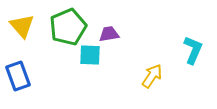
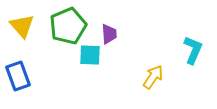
green pentagon: moved 1 px up
purple trapezoid: rotated 95 degrees clockwise
yellow arrow: moved 1 px right, 1 px down
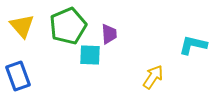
cyan L-shape: moved 5 px up; rotated 100 degrees counterclockwise
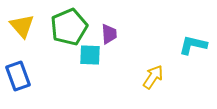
green pentagon: moved 1 px right, 1 px down
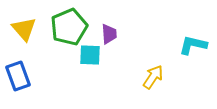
yellow triangle: moved 2 px right, 3 px down
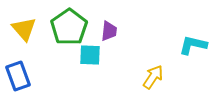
green pentagon: rotated 12 degrees counterclockwise
purple trapezoid: moved 3 px up; rotated 10 degrees clockwise
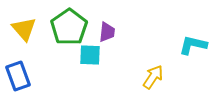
purple trapezoid: moved 2 px left, 1 px down
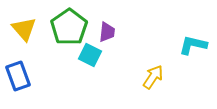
cyan square: rotated 25 degrees clockwise
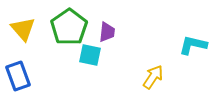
yellow triangle: moved 1 px left
cyan square: rotated 15 degrees counterclockwise
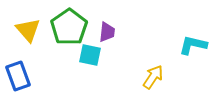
yellow triangle: moved 5 px right, 1 px down
